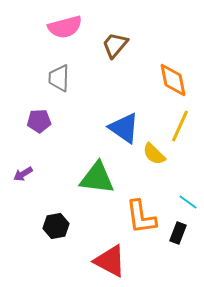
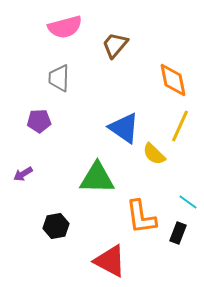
green triangle: rotated 6 degrees counterclockwise
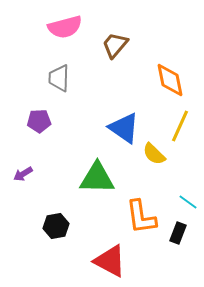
orange diamond: moved 3 px left
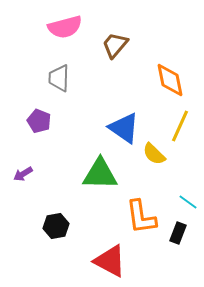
purple pentagon: rotated 25 degrees clockwise
green triangle: moved 3 px right, 4 px up
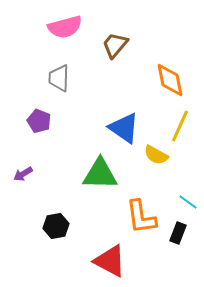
yellow semicircle: moved 2 px right, 1 px down; rotated 15 degrees counterclockwise
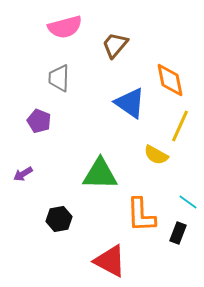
blue triangle: moved 6 px right, 25 px up
orange L-shape: moved 2 px up; rotated 6 degrees clockwise
black hexagon: moved 3 px right, 7 px up
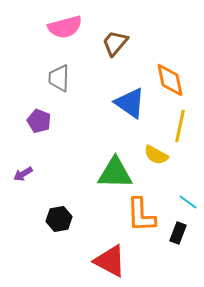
brown trapezoid: moved 2 px up
yellow line: rotated 12 degrees counterclockwise
green triangle: moved 15 px right, 1 px up
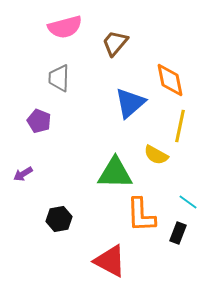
blue triangle: rotated 44 degrees clockwise
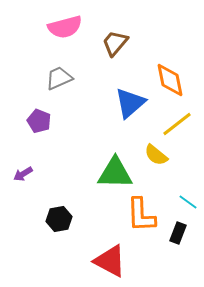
gray trapezoid: rotated 64 degrees clockwise
yellow line: moved 3 px left, 2 px up; rotated 40 degrees clockwise
yellow semicircle: rotated 10 degrees clockwise
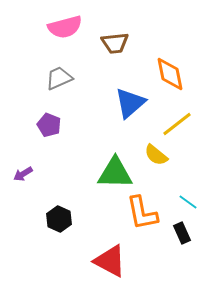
brown trapezoid: rotated 136 degrees counterclockwise
orange diamond: moved 6 px up
purple pentagon: moved 10 px right, 4 px down
orange L-shape: moved 1 px right, 2 px up; rotated 9 degrees counterclockwise
black hexagon: rotated 25 degrees counterclockwise
black rectangle: moved 4 px right; rotated 45 degrees counterclockwise
